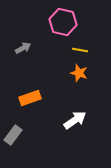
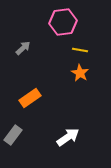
pink hexagon: rotated 20 degrees counterclockwise
gray arrow: rotated 14 degrees counterclockwise
orange star: moved 1 px right; rotated 12 degrees clockwise
orange rectangle: rotated 15 degrees counterclockwise
white arrow: moved 7 px left, 17 px down
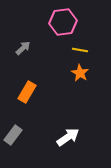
orange rectangle: moved 3 px left, 6 px up; rotated 25 degrees counterclockwise
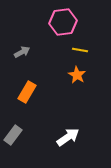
gray arrow: moved 1 px left, 4 px down; rotated 14 degrees clockwise
orange star: moved 3 px left, 2 px down
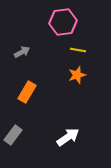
yellow line: moved 2 px left
orange star: rotated 24 degrees clockwise
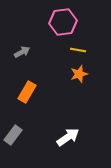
orange star: moved 2 px right, 1 px up
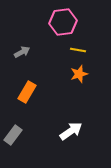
white arrow: moved 3 px right, 6 px up
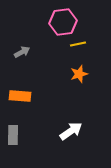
yellow line: moved 6 px up; rotated 21 degrees counterclockwise
orange rectangle: moved 7 px left, 4 px down; rotated 65 degrees clockwise
gray rectangle: rotated 36 degrees counterclockwise
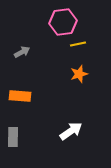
gray rectangle: moved 2 px down
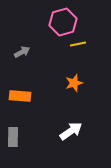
pink hexagon: rotated 8 degrees counterclockwise
orange star: moved 5 px left, 9 px down
